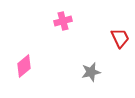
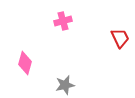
pink diamond: moved 1 px right, 3 px up; rotated 35 degrees counterclockwise
gray star: moved 26 px left, 13 px down
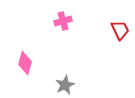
red trapezoid: moved 8 px up
gray star: rotated 12 degrees counterclockwise
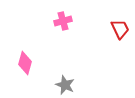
red trapezoid: moved 1 px up
gray star: rotated 24 degrees counterclockwise
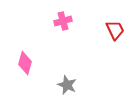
red trapezoid: moved 5 px left, 1 px down
gray star: moved 2 px right
